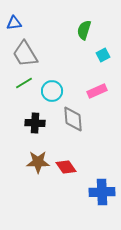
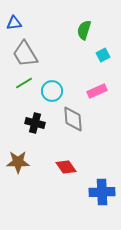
black cross: rotated 12 degrees clockwise
brown star: moved 20 px left
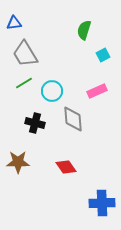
blue cross: moved 11 px down
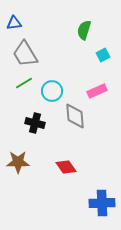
gray diamond: moved 2 px right, 3 px up
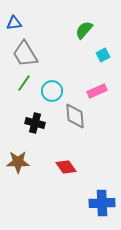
green semicircle: rotated 24 degrees clockwise
green line: rotated 24 degrees counterclockwise
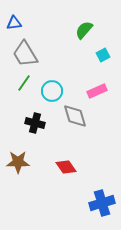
gray diamond: rotated 12 degrees counterclockwise
blue cross: rotated 15 degrees counterclockwise
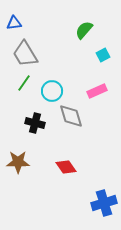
gray diamond: moved 4 px left
blue cross: moved 2 px right
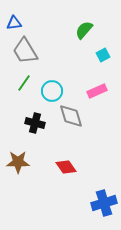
gray trapezoid: moved 3 px up
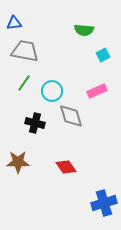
green semicircle: rotated 126 degrees counterclockwise
gray trapezoid: rotated 132 degrees clockwise
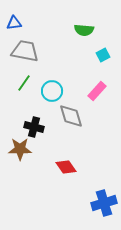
pink rectangle: rotated 24 degrees counterclockwise
black cross: moved 1 px left, 4 px down
brown star: moved 2 px right, 13 px up
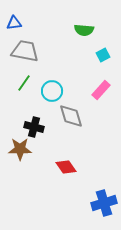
pink rectangle: moved 4 px right, 1 px up
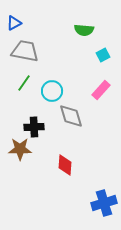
blue triangle: rotated 21 degrees counterclockwise
black cross: rotated 18 degrees counterclockwise
red diamond: moved 1 px left, 2 px up; rotated 40 degrees clockwise
